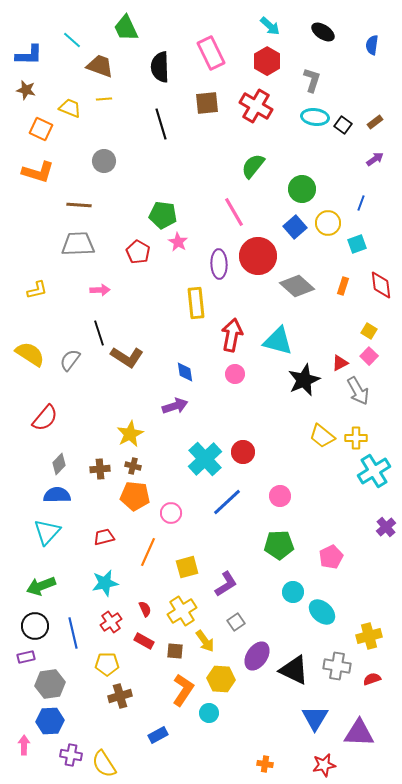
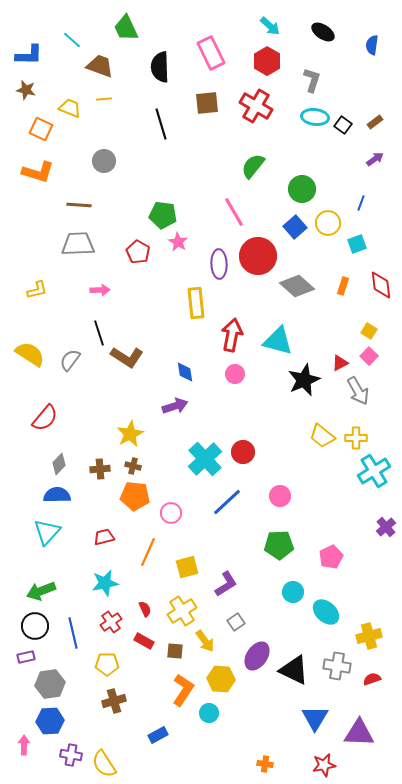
green arrow at (41, 586): moved 5 px down
cyan ellipse at (322, 612): moved 4 px right
brown cross at (120, 696): moved 6 px left, 5 px down
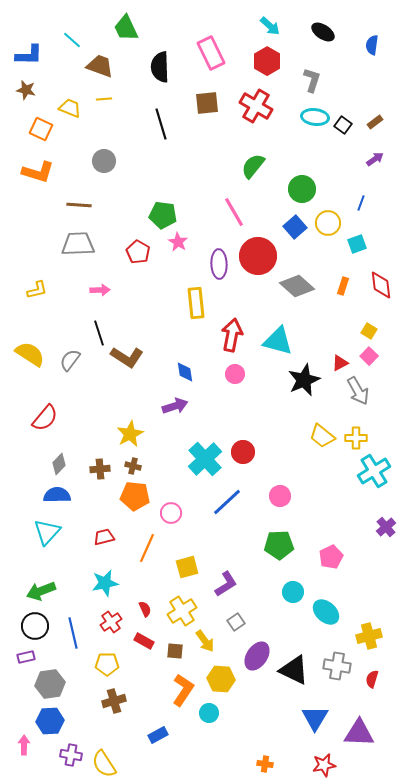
orange line at (148, 552): moved 1 px left, 4 px up
red semicircle at (372, 679): rotated 54 degrees counterclockwise
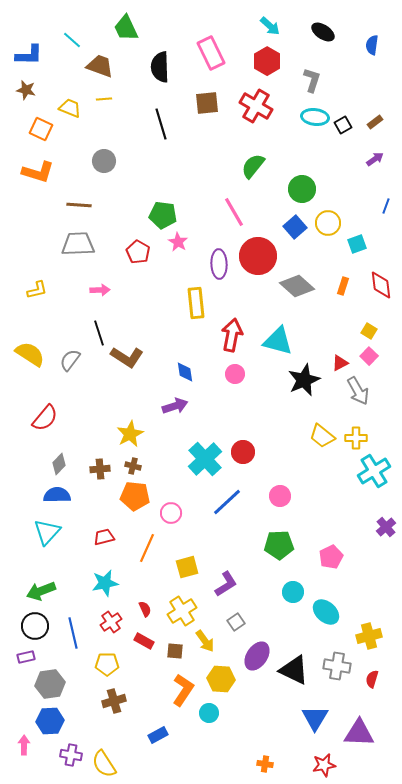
black square at (343, 125): rotated 24 degrees clockwise
blue line at (361, 203): moved 25 px right, 3 px down
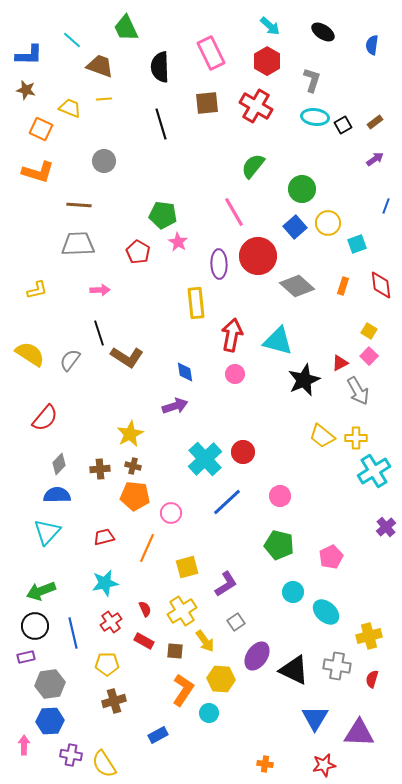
green pentagon at (279, 545): rotated 16 degrees clockwise
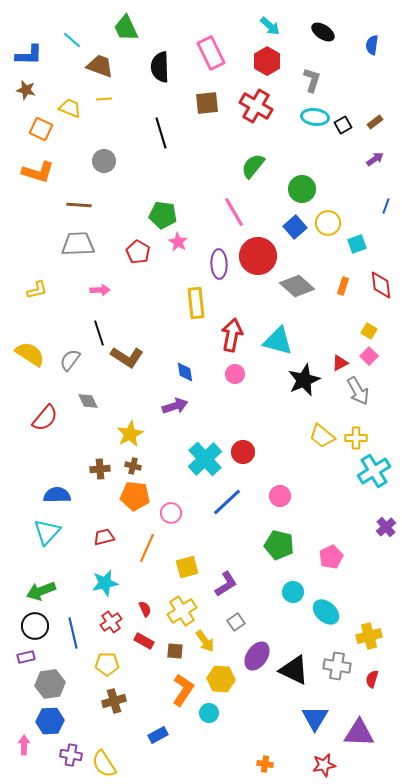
black line at (161, 124): moved 9 px down
gray diamond at (59, 464): moved 29 px right, 63 px up; rotated 70 degrees counterclockwise
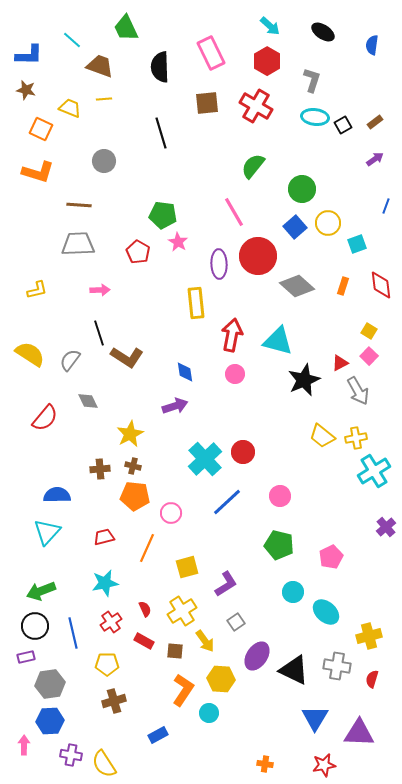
yellow cross at (356, 438): rotated 10 degrees counterclockwise
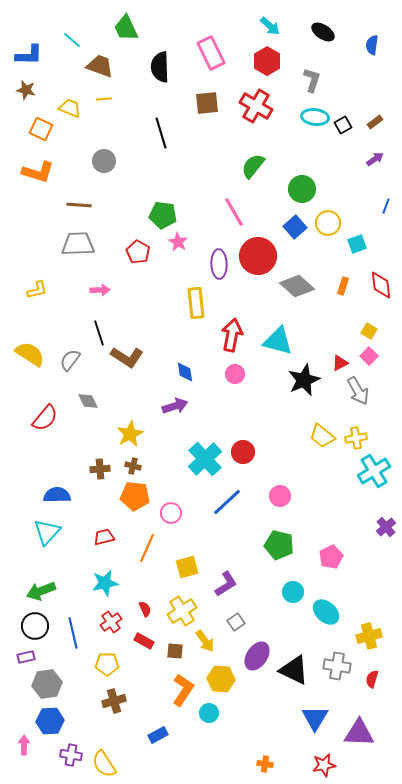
gray hexagon at (50, 684): moved 3 px left
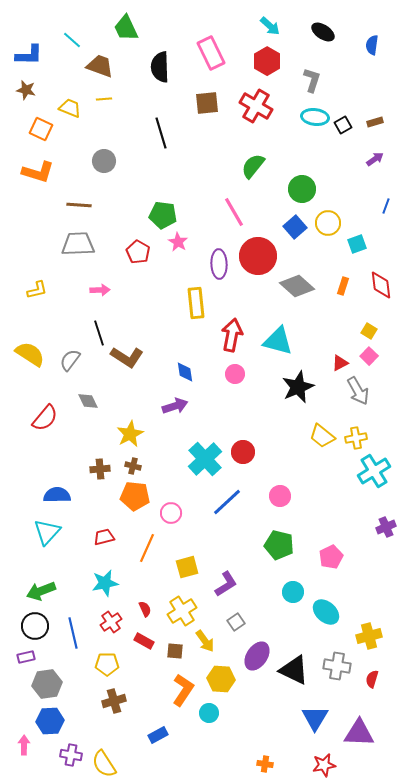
brown rectangle at (375, 122): rotated 21 degrees clockwise
black star at (304, 380): moved 6 px left, 7 px down
purple cross at (386, 527): rotated 18 degrees clockwise
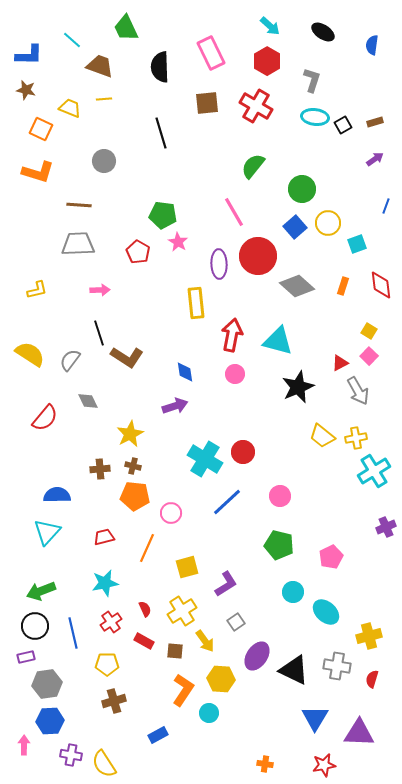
cyan cross at (205, 459): rotated 16 degrees counterclockwise
